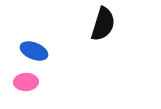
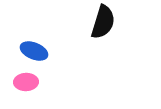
black semicircle: moved 2 px up
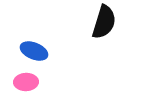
black semicircle: moved 1 px right
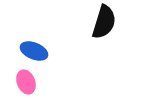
pink ellipse: rotated 70 degrees clockwise
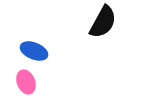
black semicircle: moved 1 px left; rotated 12 degrees clockwise
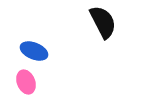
black semicircle: rotated 56 degrees counterclockwise
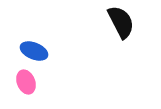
black semicircle: moved 18 px right
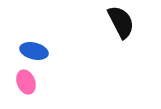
blue ellipse: rotated 8 degrees counterclockwise
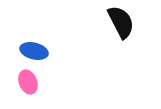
pink ellipse: moved 2 px right
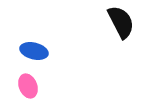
pink ellipse: moved 4 px down
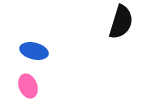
black semicircle: rotated 44 degrees clockwise
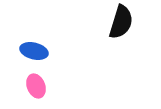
pink ellipse: moved 8 px right
